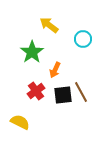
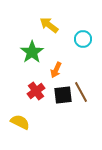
orange arrow: moved 1 px right
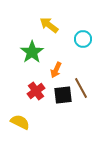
brown line: moved 4 px up
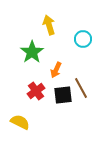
yellow arrow: rotated 36 degrees clockwise
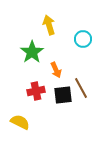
orange arrow: rotated 49 degrees counterclockwise
red cross: rotated 24 degrees clockwise
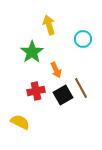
black square: rotated 24 degrees counterclockwise
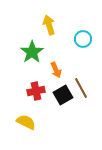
yellow semicircle: moved 6 px right
